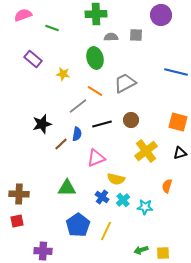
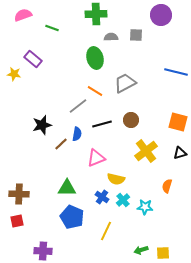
yellow star: moved 49 px left
black star: moved 1 px down
blue pentagon: moved 6 px left, 8 px up; rotated 15 degrees counterclockwise
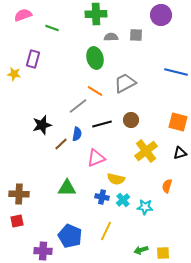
purple rectangle: rotated 66 degrees clockwise
blue cross: rotated 24 degrees counterclockwise
blue pentagon: moved 2 px left, 19 px down
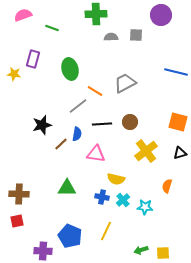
green ellipse: moved 25 px left, 11 px down
brown circle: moved 1 px left, 2 px down
black line: rotated 12 degrees clockwise
pink triangle: moved 4 px up; rotated 30 degrees clockwise
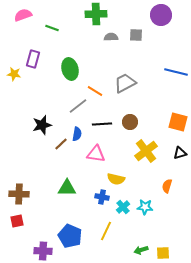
cyan cross: moved 7 px down
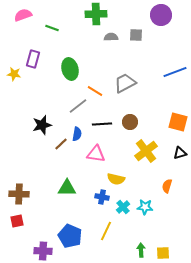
blue line: moved 1 px left; rotated 35 degrees counterclockwise
green arrow: rotated 104 degrees clockwise
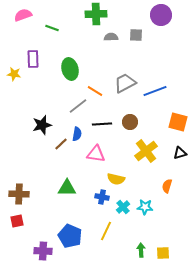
purple rectangle: rotated 18 degrees counterclockwise
blue line: moved 20 px left, 19 px down
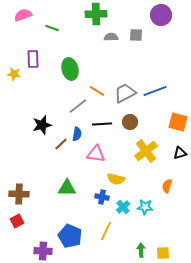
gray trapezoid: moved 10 px down
orange line: moved 2 px right
red square: rotated 16 degrees counterclockwise
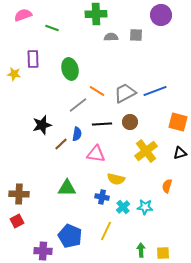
gray line: moved 1 px up
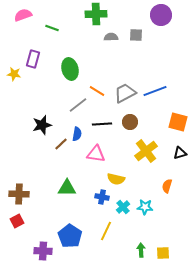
purple rectangle: rotated 18 degrees clockwise
blue pentagon: rotated 10 degrees clockwise
